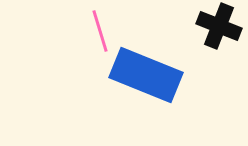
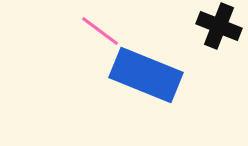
pink line: rotated 36 degrees counterclockwise
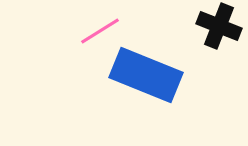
pink line: rotated 69 degrees counterclockwise
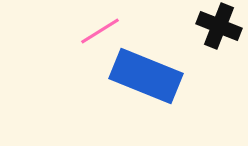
blue rectangle: moved 1 px down
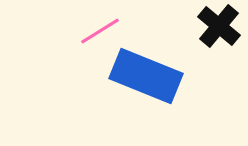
black cross: rotated 18 degrees clockwise
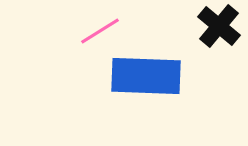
blue rectangle: rotated 20 degrees counterclockwise
